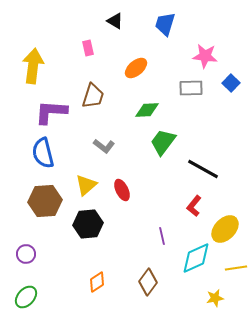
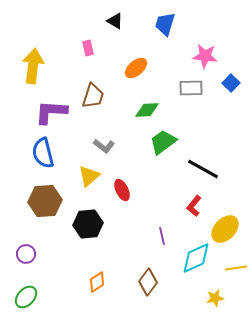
green trapezoid: rotated 16 degrees clockwise
yellow triangle: moved 3 px right, 9 px up
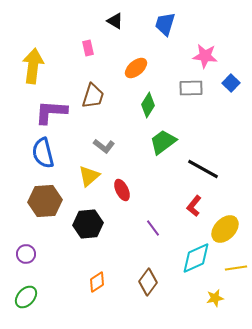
green diamond: moved 1 px right, 5 px up; rotated 55 degrees counterclockwise
purple line: moved 9 px left, 8 px up; rotated 24 degrees counterclockwise
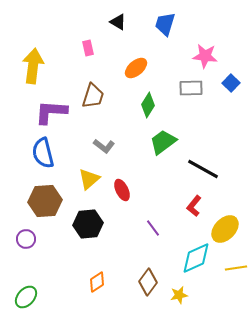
black triangle: moved 3 px right, 1 px down
yellow triangle: moved 3 px down
purple circle: moved 15 px up
yellow star: moved 36 px left, 3 px up
